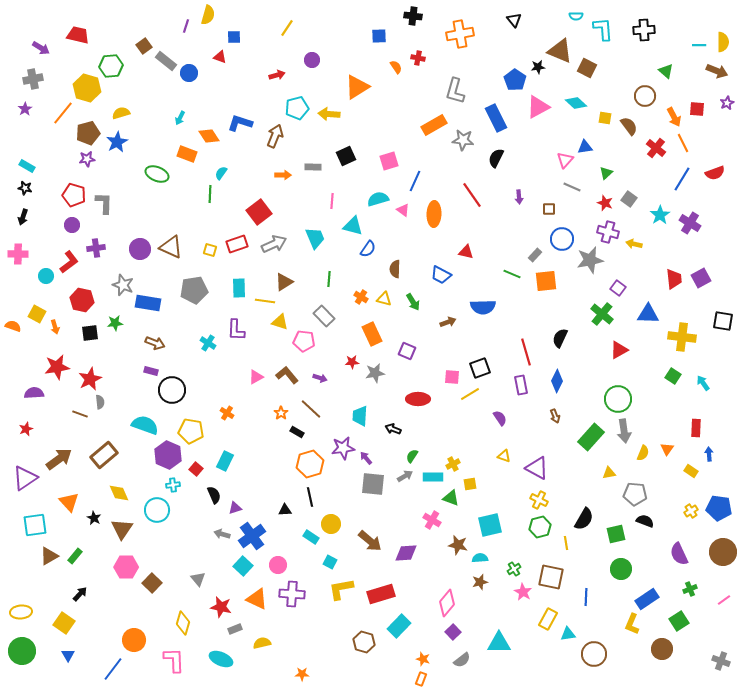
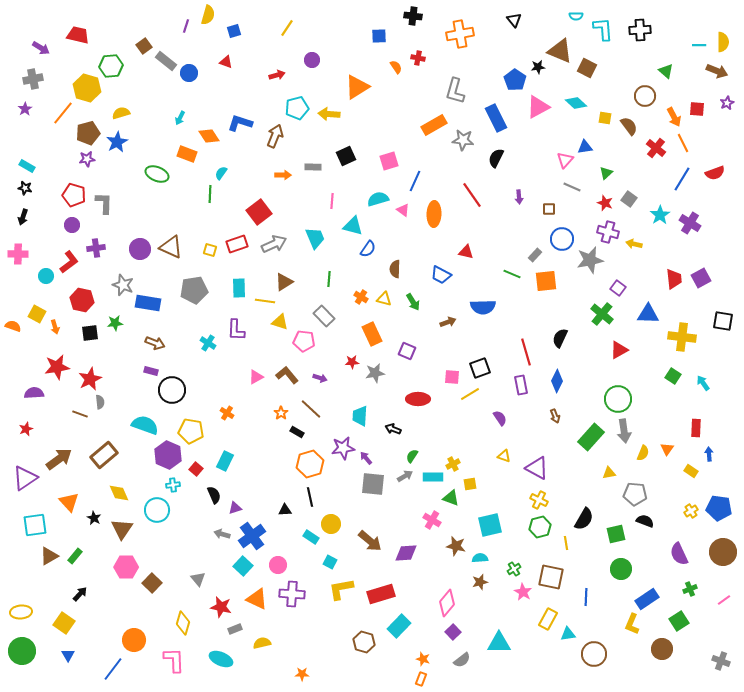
black cross at (644, 30): moved 4 px left
blue square at (234, 37): moved 6 px up; rotated 16 degrees counterclockwise
red triangle at (220, 57): moved 6 px right, 5 px down
brown star at (458, 545): moved 2 px left, 1 px down
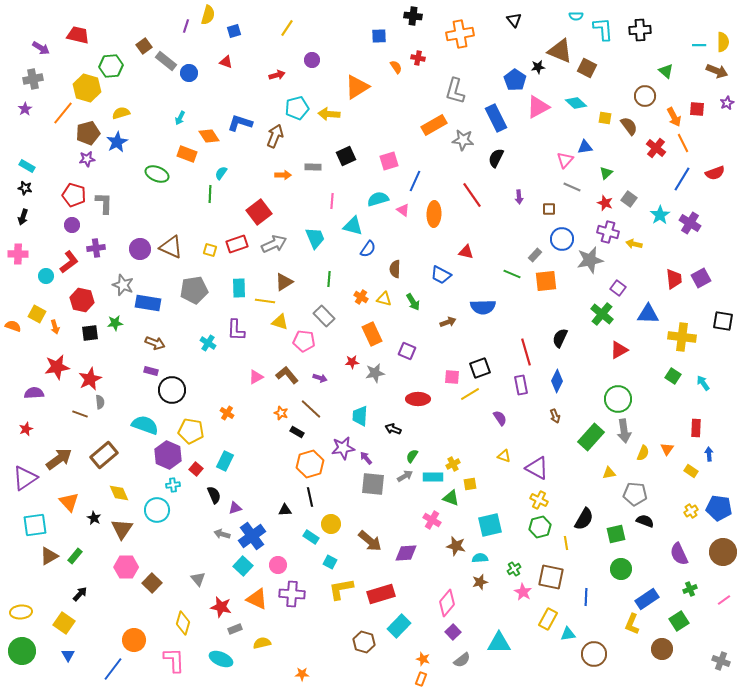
orange star at (281, 413): rotated 16 degrees counterclockwise
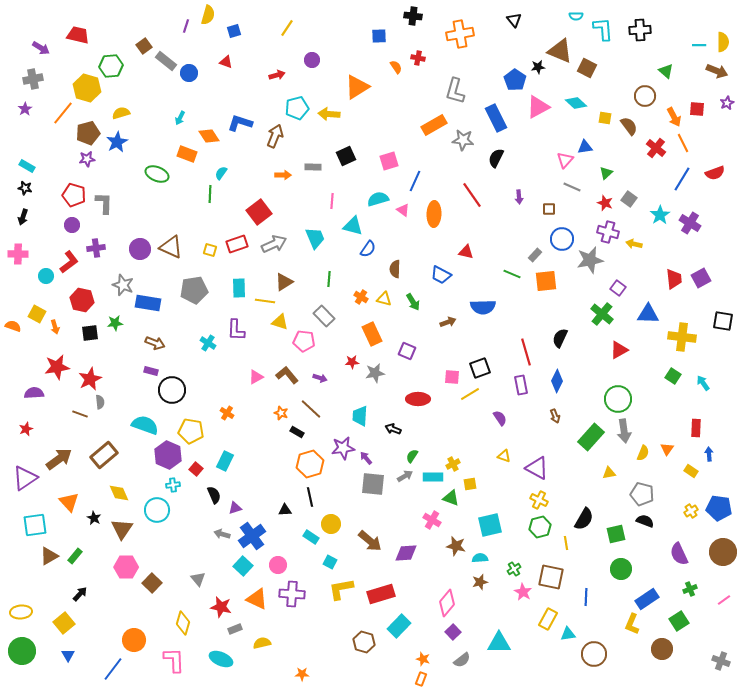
gray pentagon at (635, 494): moved 7 px right; rotated 10 degrees clockwise
yellow square at (64, 623): rotated 15 degrees clockwise
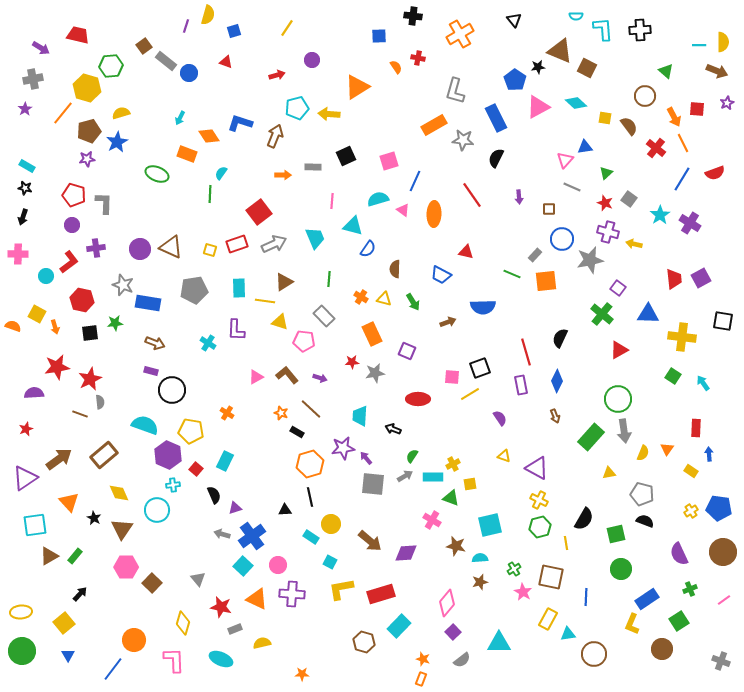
orange cross at (460, 34): rotated 20 degrees counterclockwise
brown pentagon at (88, 133): moved 1 px right, 2 px up
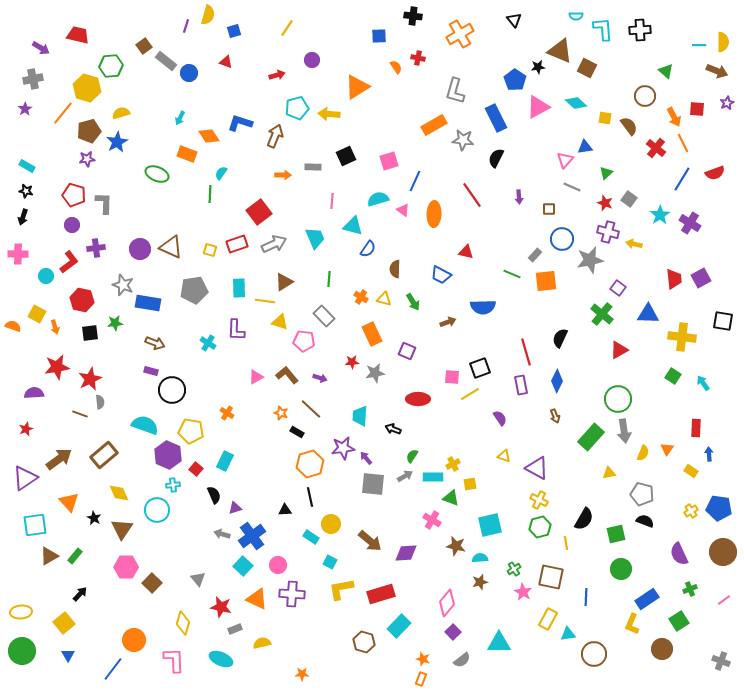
black star at (25, 188): moved 1 px right, 3 px down
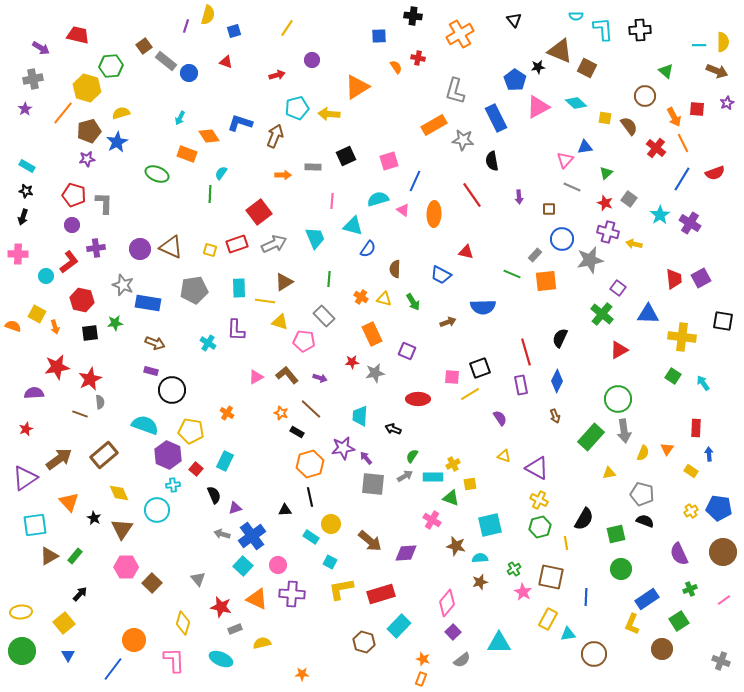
black semicircle at (496, 158): moved 4 px left, 3 px down; rotated 36 degrees counterclockwise
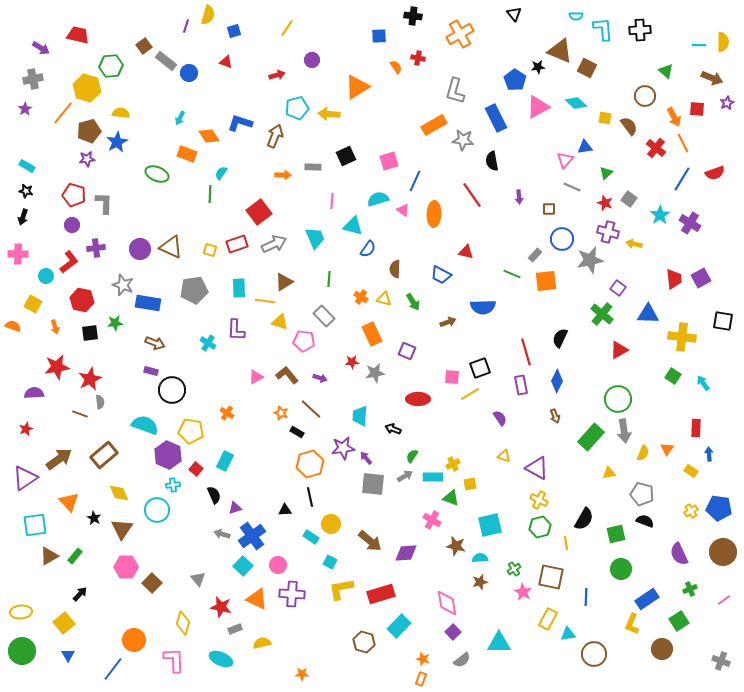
black triangle at (514, 20): moved 6 px up
brown arrow at (717, 71): moved 5 px left, 7 px down
yellow semicircle at (121, 113): rotated 24 degrees clockwise
yellow square at (37, 314): moved 4 px left, 10 px up
pink diamond at (447, 603): rotated 48 degrees counterclockwise
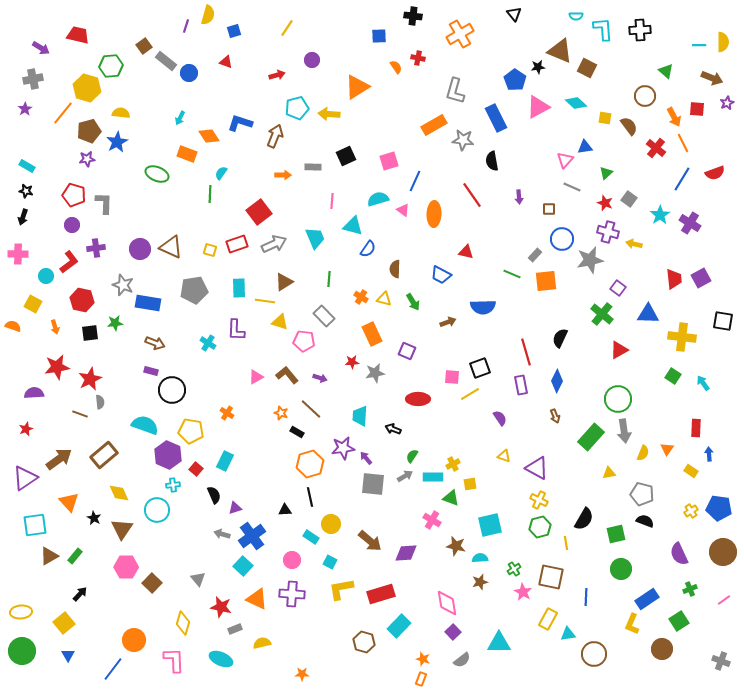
pink circle at (278, 565): moved 14 px right, 5 px up
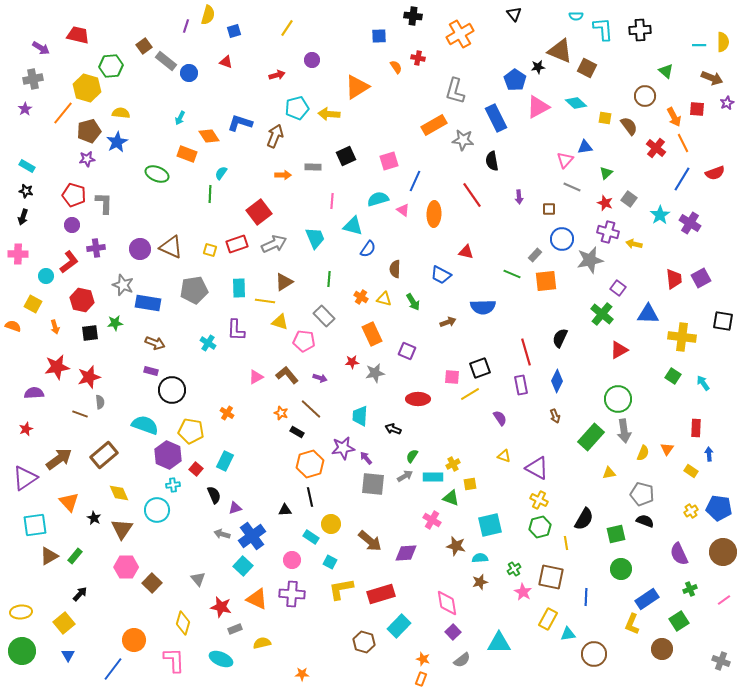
red star at (90, 379): moved 1 px left, 2 px up; rotated 10 degrees clockwise
